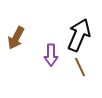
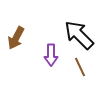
black arrow: rotated 68 degrees counterclockwise
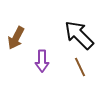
purple arrow: moved 9 px left, 6 px down
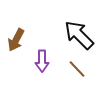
brown arrow: moved 2 px down
brown line: moved 3 px left, 2 px down; rotated 18 degrees counterclockwise
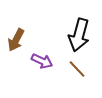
black arrow: rotated 120 degrees counterclockwise
purple arrow: rotated 65 degrees counterclockwise
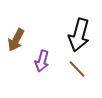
purple arrow: rotated 80 degrees clockwise
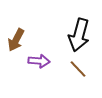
purple arrow: moved 3 px left; rotated 100 degrees counterclockwise
brown line: moved 1 px right
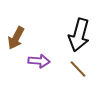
brown arrow: moved 2 px up
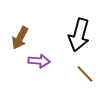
brown arrow: moved 4 px right
brown line: moved 7 px right, 5 px down
